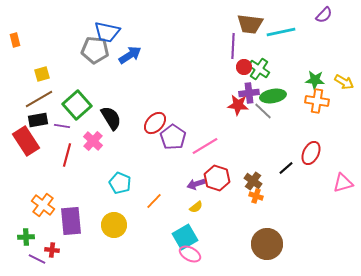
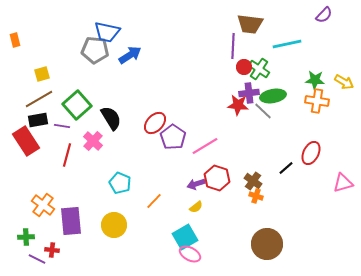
cyan line at (281, 32): moved 6 px right, 12 px down
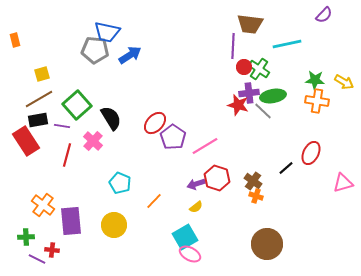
red star at (238, 105): rotated 10 degrees clockwise
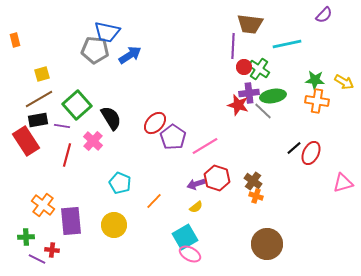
black line at (286, 168): moved 8 px right, 20 px up
